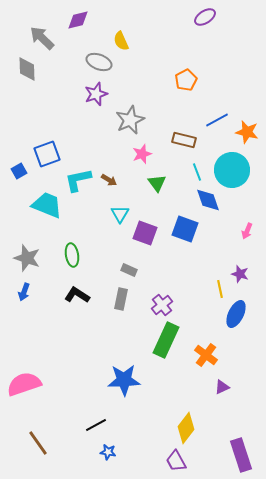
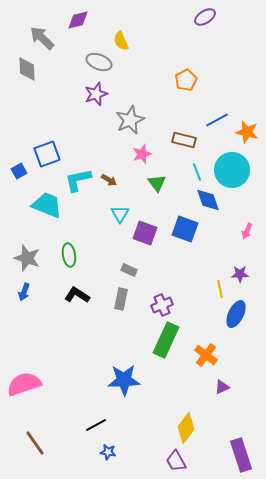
green ellipse at (72, 255): moved 3 px left
purple star at (240, 274): rotated 18 degrees counterclockwise
purple cross at (162, 305): rotated 15 degrees clockwise
brown line at (38, 443): moved 3 px left
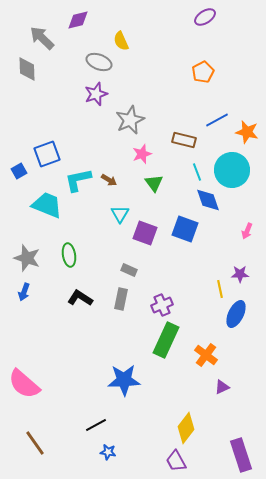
orange pentagon at (186, 80): moved 17 px right, 8 px up
green triangle at (157, 183): moved 3 px left
black L-shape at (77, 295): moved 3 px right, 3 px down
pink semicircle at (24, 384): rotated 120 degrees counterclockwise
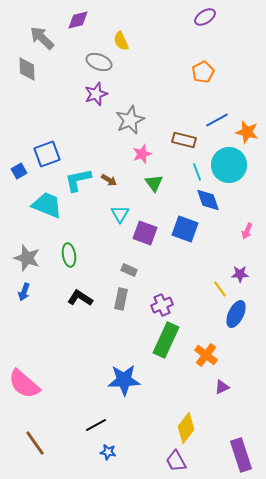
cyan circle at (232, 170): moved 3 px left, 5 px up
yellow line at (220, 289): rotated 24 degrees counterclockwise
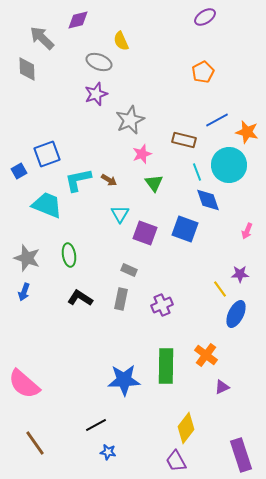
green rectangle at (166, 340): moved 26 px down; rotated 24 degrees counterclockwise
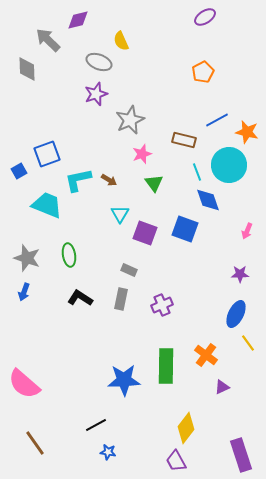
gray arrow at (42, 38): moved 6 px right, 2 px down
yellow line at (220, 289): moved 28 px right, 54 px down
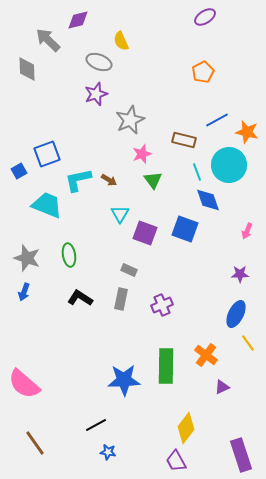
green triangle at (154, 183): moved 1 px left, 3 px up
